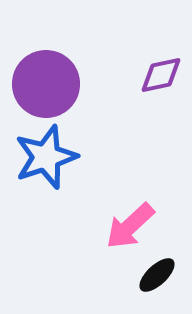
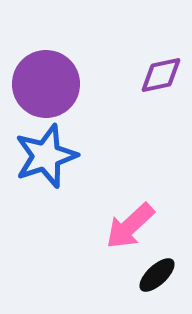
blue star: moved 1 px up
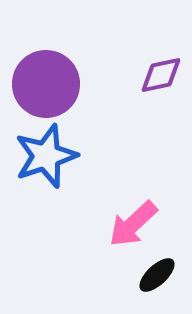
pink arrow: moved 3 px right, 2 px up
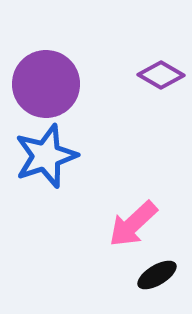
purple diamond: rotated 42 degrees clockwise
black ellipse: rotated 12 degrees clockwise
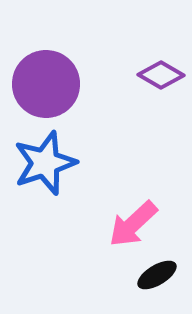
blue star: moved 1 px left, 7 px down
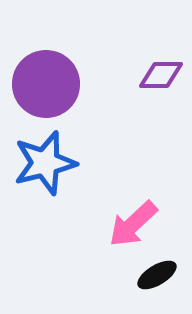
purple diamond: rotated 30 degrees counterclockwise
blue star: rotated 4 degrees clockwise
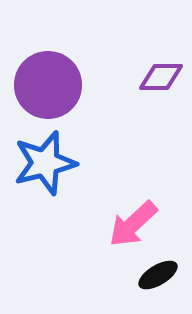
purple diamond: moved 2 px down
purple circle: moved 2 px right, 1 px down
black ellipse: moved 1 px right
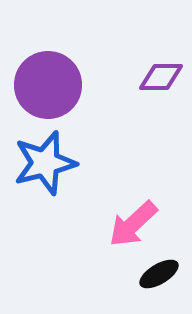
black ellipse: moved 1 px right, 1 px up
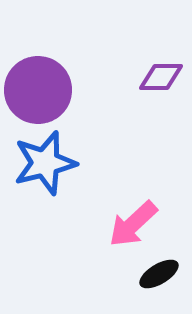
purple circle: moved 10 px left, 5 px down
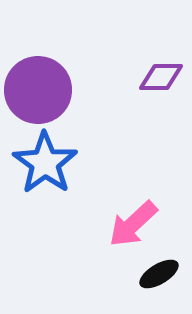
blue star: rotated 22 degrees counterclockwise
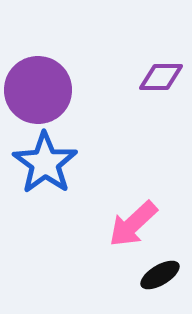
black ellipse: moved 1 px right, 1 px down
